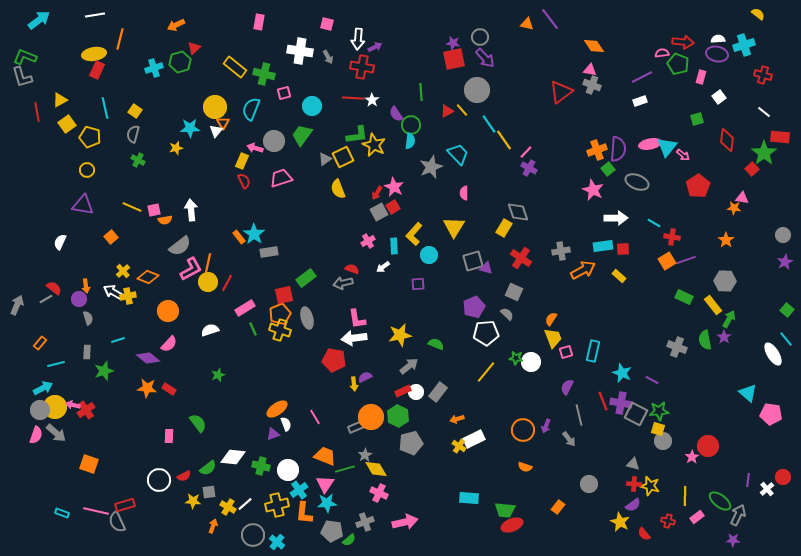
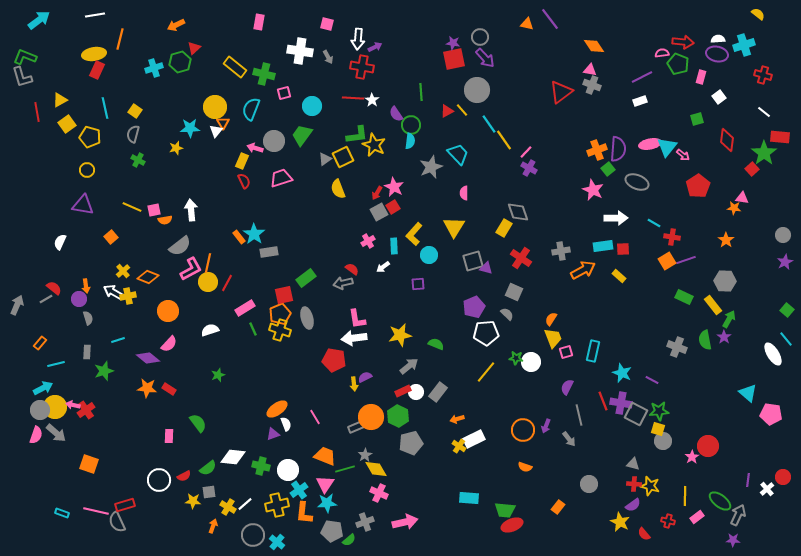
red semicircle at (352, 269): rotated 16 degrees clockwise
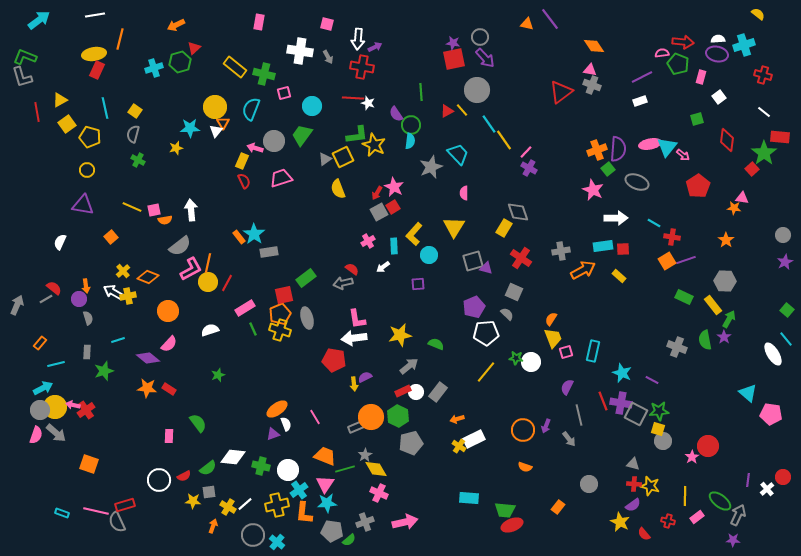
white star at (372, 100): moved 4 px left, 3 px down; rotated 16 degrees counterclockwise
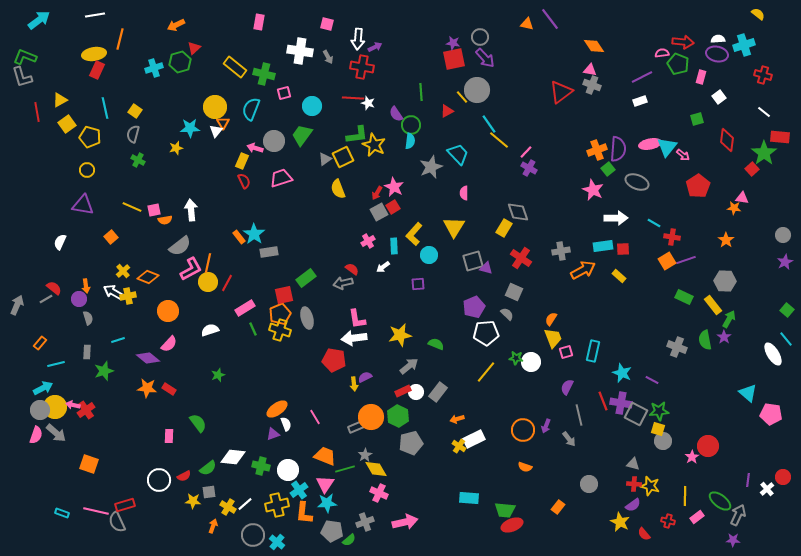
yellow line at (462, 110): moved 13 px up
yellow line at (504, 140): moved 5 px left; rotated 15 degrees counterclockwise
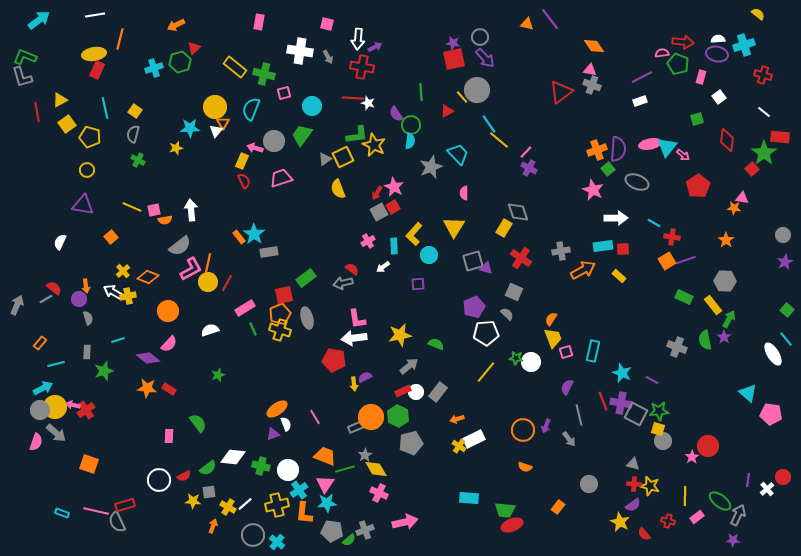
pink semicircle at (36, 435): moved 7 px down
gray cross at (365, 522): moved 8 px down
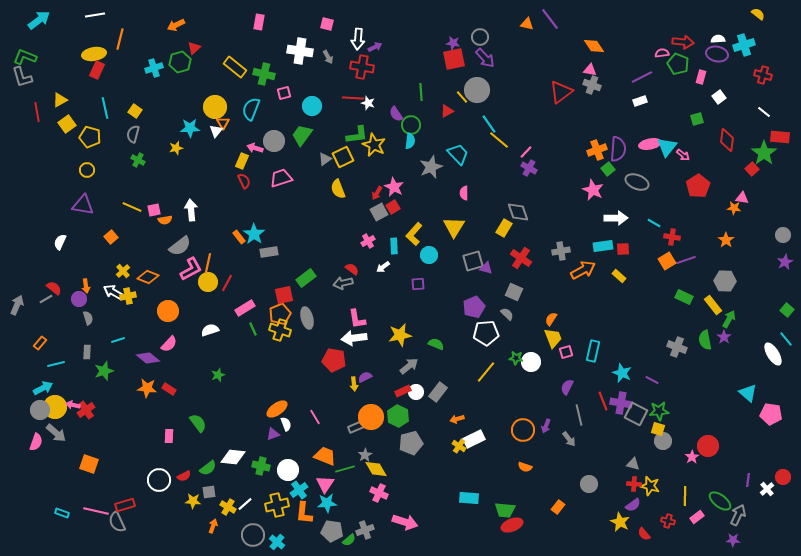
pink arrow at (405, 522): rotated 30 degrees clockwise
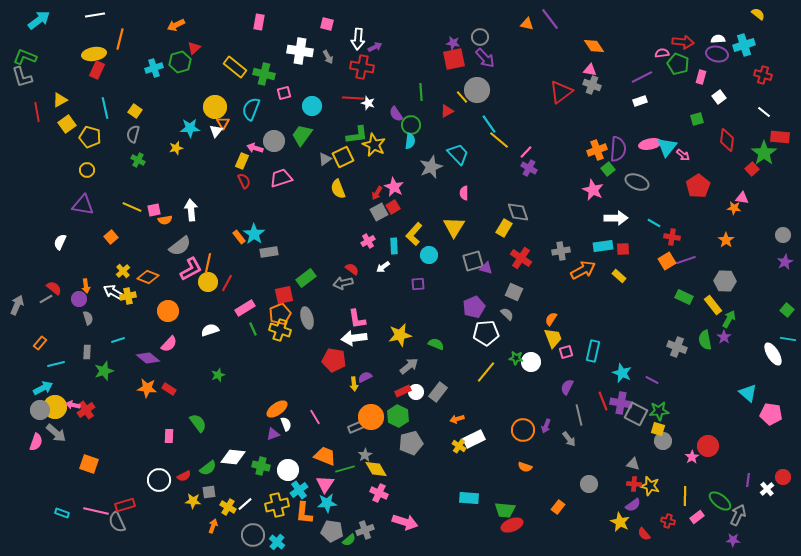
cyan line at (786, 339): moved 2 px right; rotated 42 degrees counterclockwise
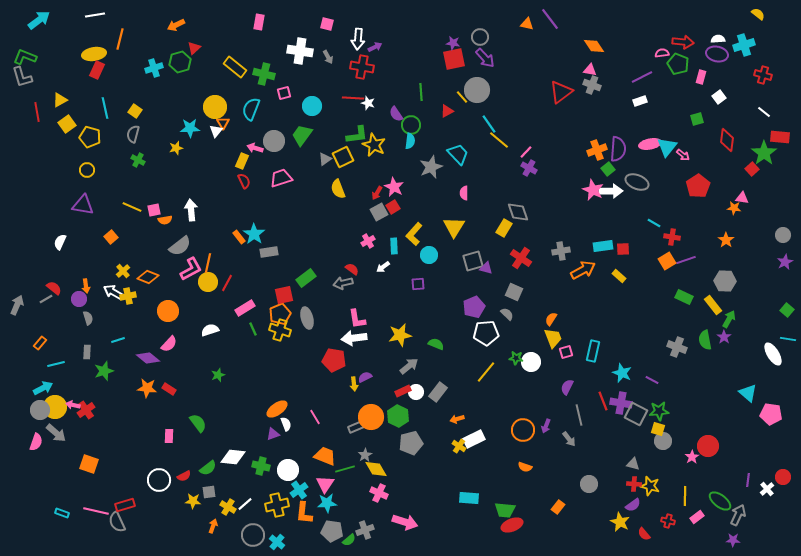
white arrow at (616, 218): moved 5 px left, 27 px up
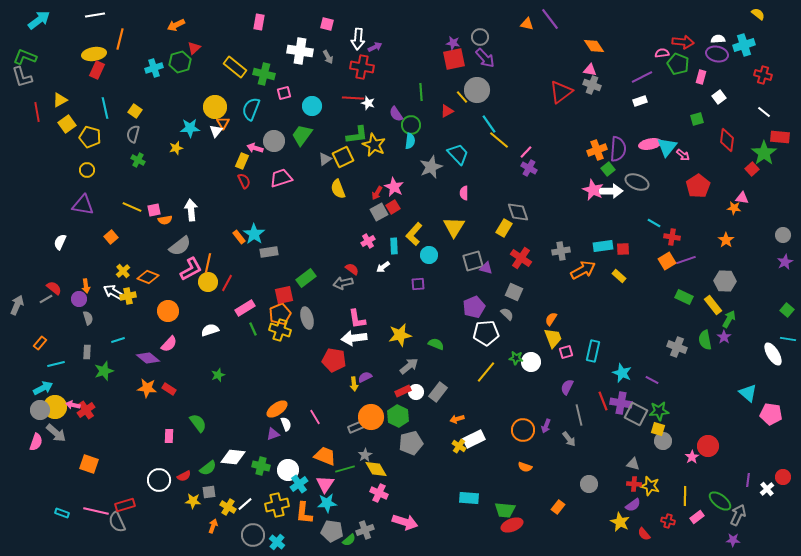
cyan cross at (299, 490): moved 6 px up
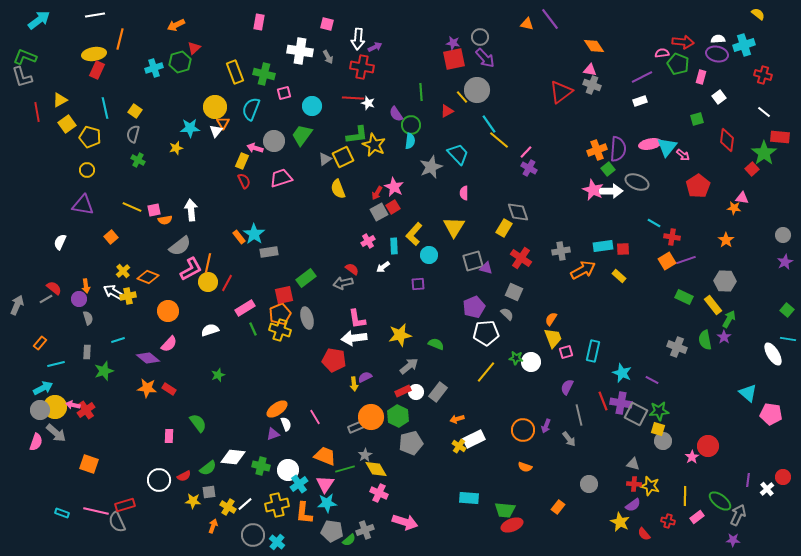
yellow rectangle at (235, 67): moved 5 px down; rotated 30 degrees clockwise
